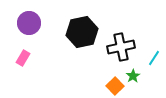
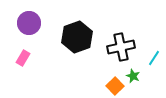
black hexagon: moved 5 px left, 5 px down; rotated 8 degrees counterclockwise
green star: rotated 16 degrees counterclockwise
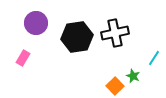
purple circle: moved 7 px right
black hexagon: rotated 12 degrees clockwise
black cross: moved 6 px left, 14 px up
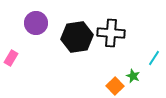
black cross: moved 4 px left; rotated 16 degrees clockwise
pink rectangle: moved 12 px left
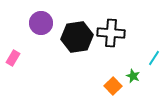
purple circle: moved 5 px right
pink rectangle: moved 2 px right
orange square: moved 2 px left
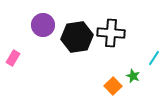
purple circle: moved 2 px right, 2 px down
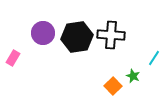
purple circle: moved 8 px down
black cross: moved 2 px down
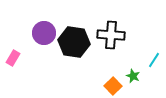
purple circle: moved 1 px right
black hexagon: moved 3 px left, 5 px down; rotated 16 degrees clockwise
cyan line: moved 2 px down
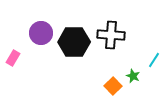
purple circle: moved 3 px left
black hexagon: rotated 8 degrees counterclockwise
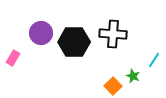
black cross: moved 2 px right, 1 px up
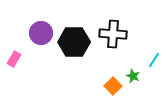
pink rectangle: moved 1 px right, 1 px down
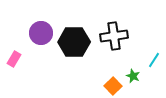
black cross: moved 1 px right, 2 px down; rotated 12 degrees counterclockwise
